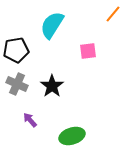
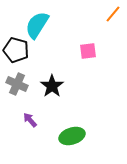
cyan semicircle: moved 15 px left
black pentagon: rotated 25 degrees clockwise
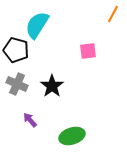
orange line: rotated 12 degrees counterclockwise
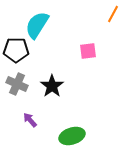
black pentagon: rotated 15 degrees counterclockwise
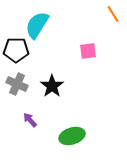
orange line: rotated 60 degrees counterclockwise
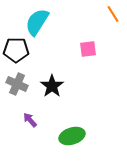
cyan semicircle: moved 3 px up
pink square: moved 2 px up
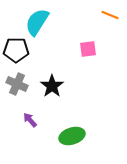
orange line: moved 3 px left, 1 px down; rotated 36 degrees counterclockwise
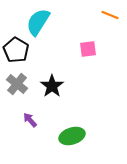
cyan semicircle: moved 1 px right
black pentagon: rotated 30 degrees clockwise
gray cross: rotated 15 degrees clockwise
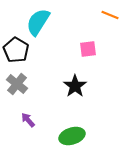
black star: moved 23 px right
purple arrow: moved 2 px left
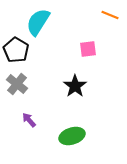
purple arrow: moved 1 px right
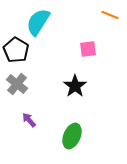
green ellipse: rotated 50 degrees counterclockwise
